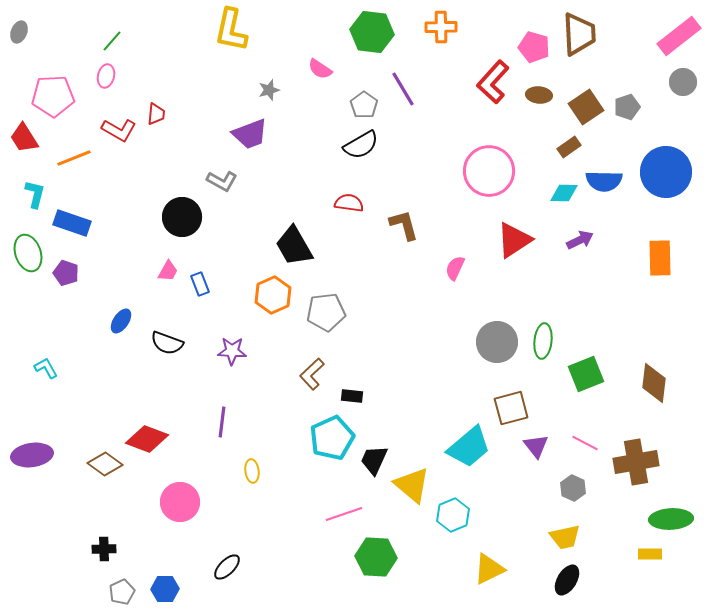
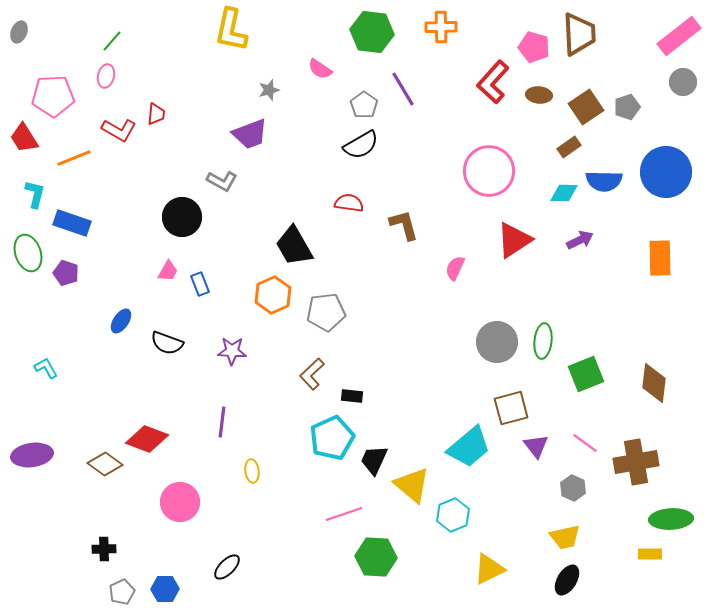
pink line at (585, 443): rotated 8 degrees clockwise
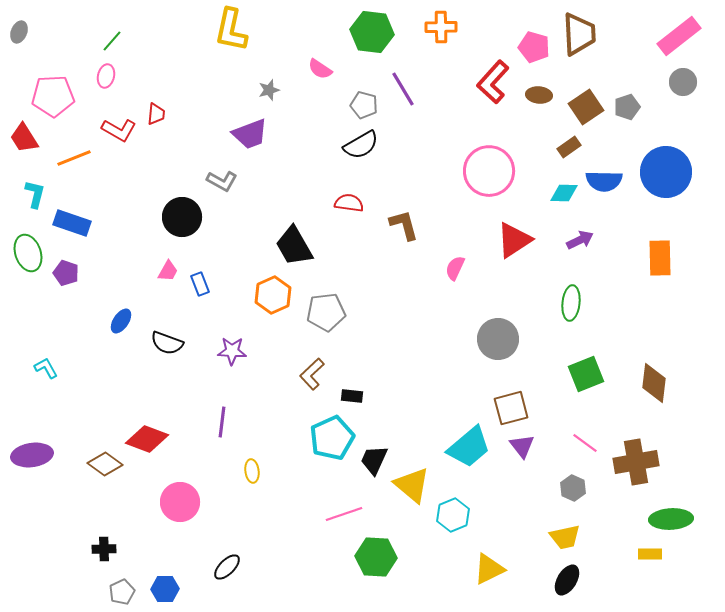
gray pentagon at (364, 105): rotated 20 degrees counterclockwise
green ellipse at (543, 341): moved 28 px right, 38 px up
gray circle at (497, 342): moved 1 px right, 3 px up
purple triangle at (536, 446): moved 14 px left
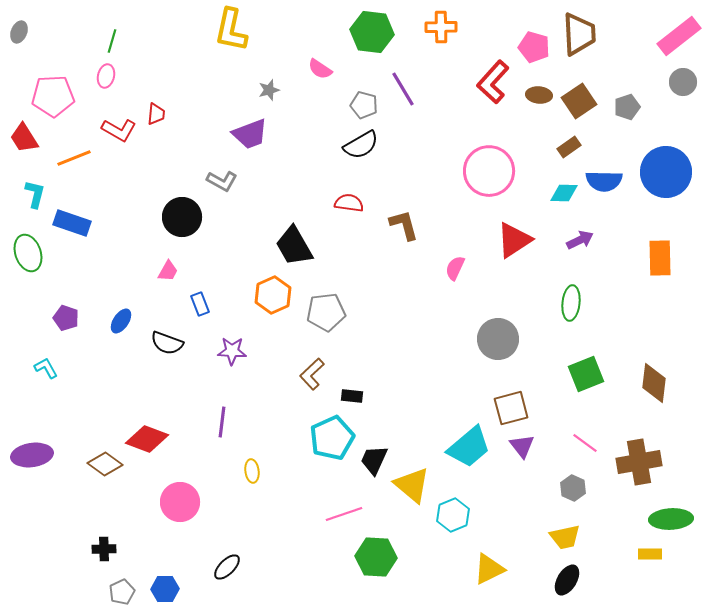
green line at (112, 41): rotated 25 degrees counterclockwise
brown square at (586, 107): moved 7 px left, 6 px up
purple pentagon at (66, 273): moved 45 px down
blue rectangle at (200, 284): moved 20 px down
brown cross at (636, 462): moved 3 px right
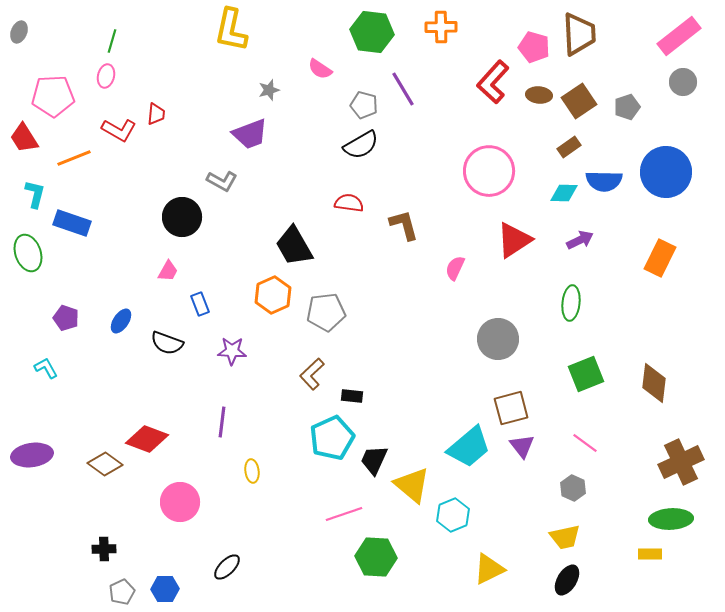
orange rectangle at (660, 258): rotated 27 degrees clockwise
brown cross at (639, 462): moved 42 px right; rotated 15 degrees counterclockwise
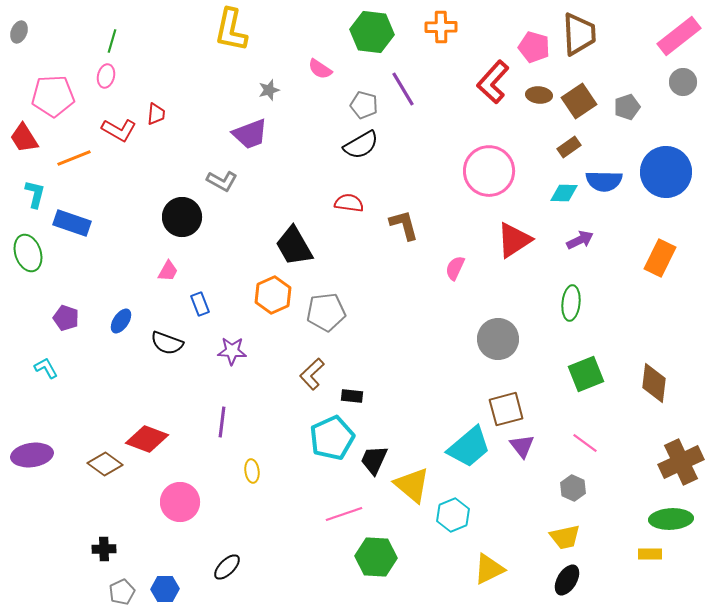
brown square at (511, 408): moved 5 px left, 1 px down
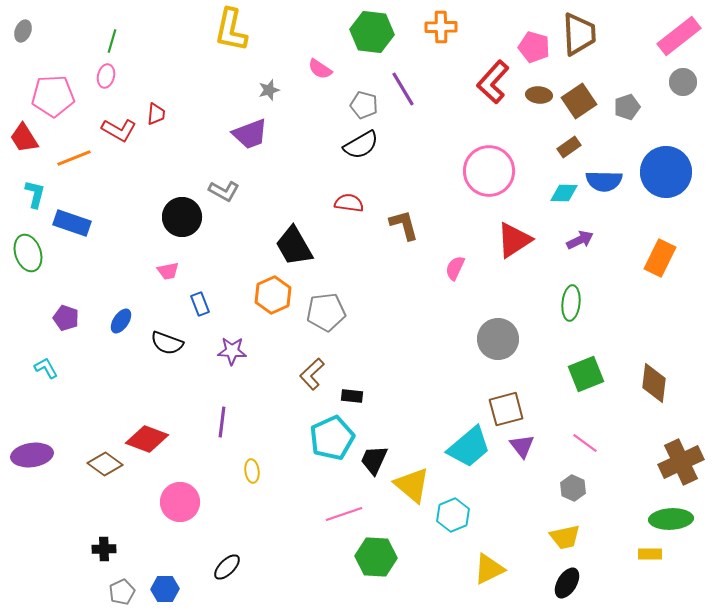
gray ellipse at (19, 32): moved 4 px right, 1 px up
gray L-shape at (222, 181): moved 2 px right, 10 px down
pink trapezoid at (168, 271): rotated 50 degrees clockwise
black ellipse at (567, 580): moved 3 px down
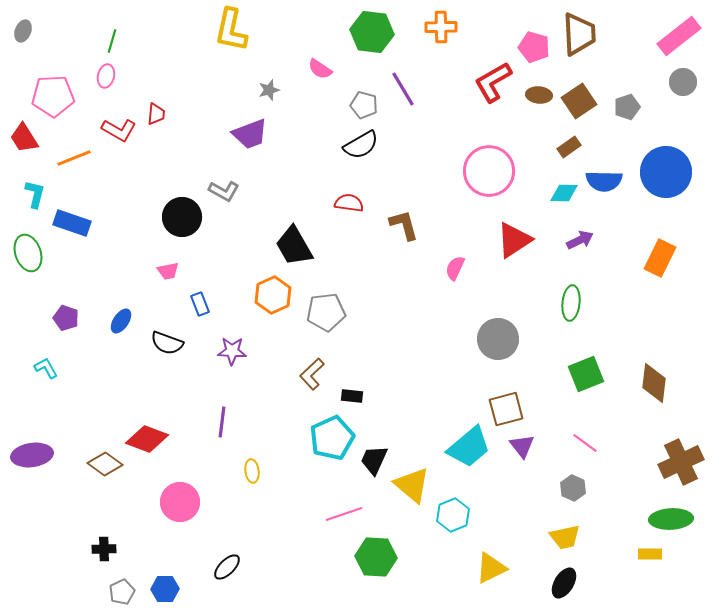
red L-shape at (493, 82): rotated 18 degrees clockwise
yellow triangle at (489, 569): moved 2 px right, 1 px up
black ellipse at (567, 583): moved 3 px left
